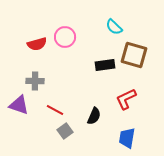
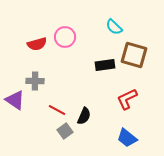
red L-shape: moved 1 px right
purple triangle: moved 4 px left, 5 px up; rotated 15 degrees clockwise
red line: moved 2 px right
black semicircle: moved 10 px left
blue trapezoid: rotated 60 degrees counterclockwise
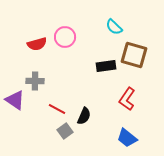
black rectangle: moved 1 px right, 1 px down
red L-shape: rotated 30 degrees counterclockwise
red line: moved 1 px up
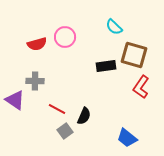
red L-shape: moved 14 px right, 12 px up
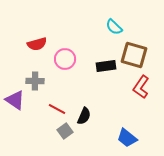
pink circle: moved 22 px down
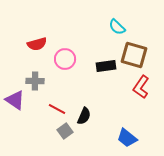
cyan semicircle: moved 3 px right
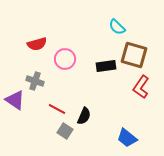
gray cross: rotated 18 degrees clockwise
gray square: rotated 21 degrees counterclockwise
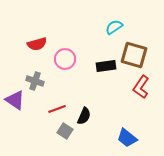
cyan semicircle: moved 3 px left; rotated 102 degrees clockwise
red line: rotated 48 degrees counterclockwise
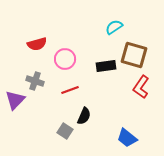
purple triangle: rotated 40 degrees clockwise
red line: moved 13 px right, 19 px up
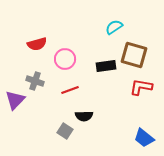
red L-shape: rotated 65 degrees clockwise
black semicircle: rotated 66 degrees clockwise
blue trapezoid: moved 17 px right
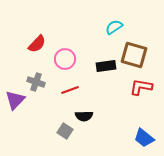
red semicircle: rotated 30 degrees counterclockwise
gray cross: moved 1 px right, 1 px down
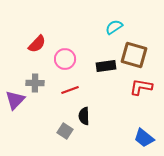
gray cross: moved 1 px left, 1 px down; rotated 18 degrees counterclockwise
black semicircle: rotated 90 degrees clockwise
